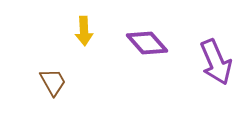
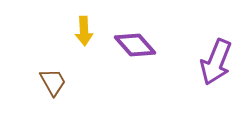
purple diamond: moved 12 px left, 2 px down
purple arrow: rotated 45 degrees clockwise
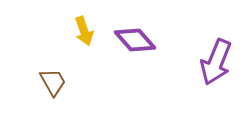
yellow arrow: rotated 16 degrees counterclockwise
purple diamond: moved 5 px up
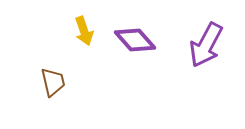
purple arrow: moved 10 px left, 17 px up; rotated 6 degrees clockwise
brown trapezoid: rotated 16 degrees clockwise
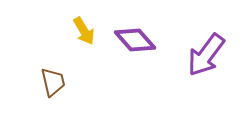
yellow arrow: rotated 12 degrees counterclockwise
purple arrow: moved 10 px down; rotated 9 degrees clockwise
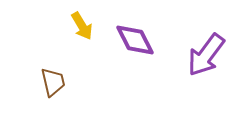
yellow arrow: moved 2 px left, 5 px up
purple diamond: rotated 15 degrees clockwise
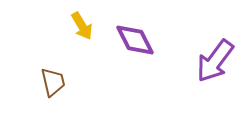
purple arrow: moved 9 px right, 6 px down
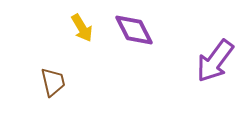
yellow arrow: moved 2 px down
purple diamond: moved 1 px left, 10 px up
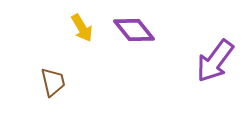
purple diamond: rotated 12 degrees counterclockwise
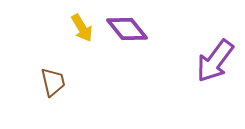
purple diamond: moved 7 px left, 1 px up
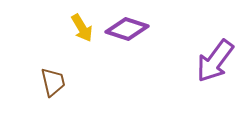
purple diamond: rotated 33 degrees counterclockwise
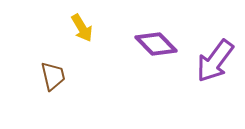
purple diamond: moved 29 px right, 15 px down; rotated 27 degrees clockwise
brown trapezoid: moved 6 px up
